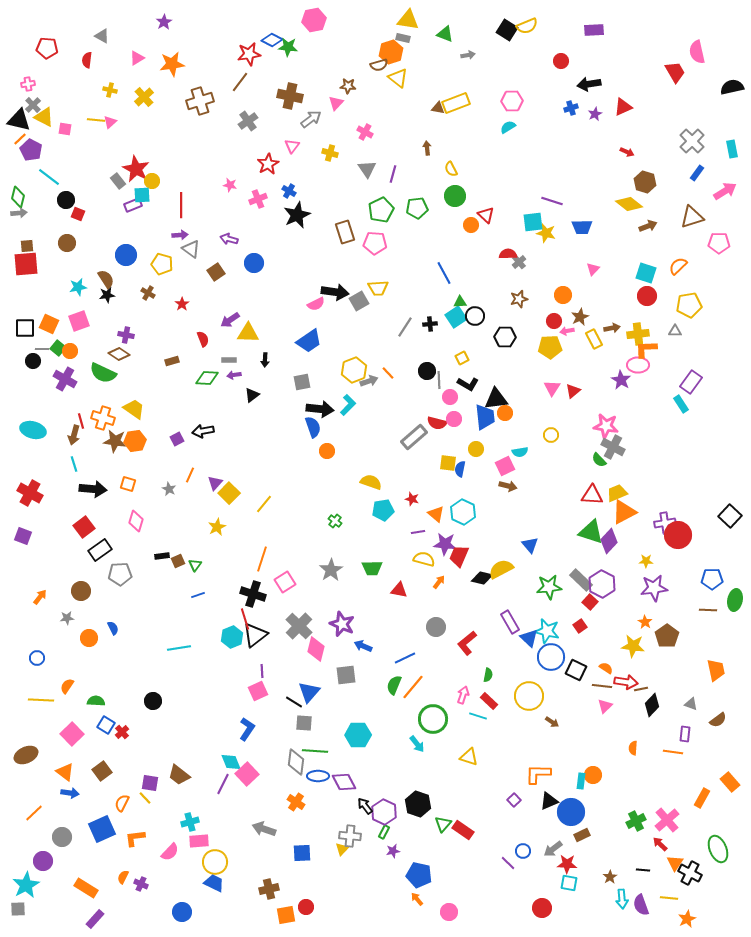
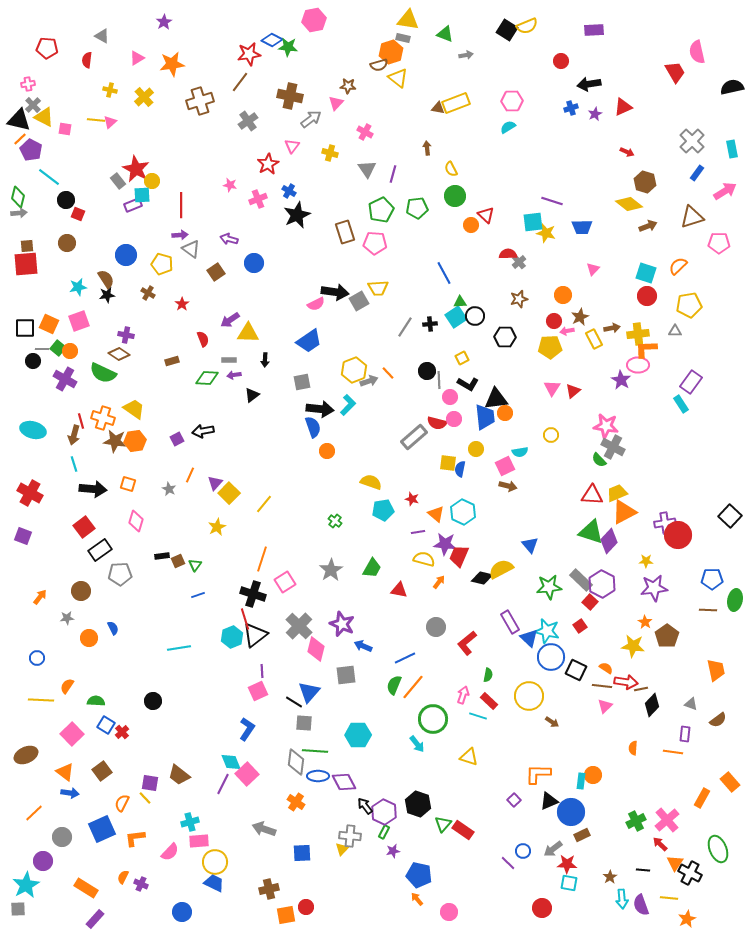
gray arrow at (468, 55): moved 2 px left
green trapezoid at (372, 568): rotated 60 degrees counterclockwise
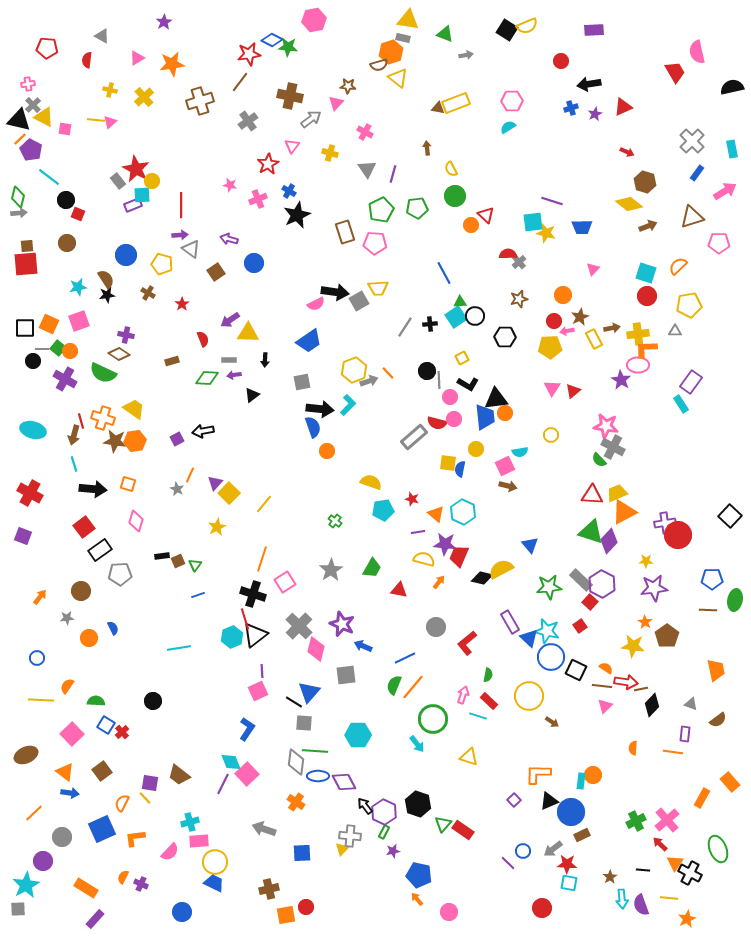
gray star at (169, 489): moved 8 px right
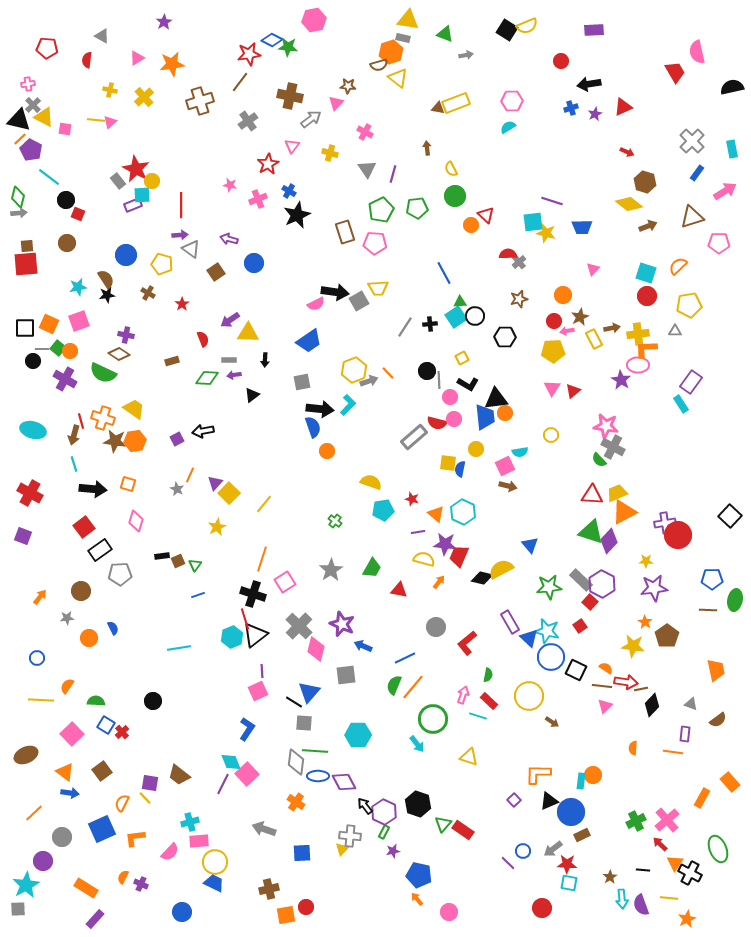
yellow pentagon at (550, 347): moved 3 px right, 4 px down
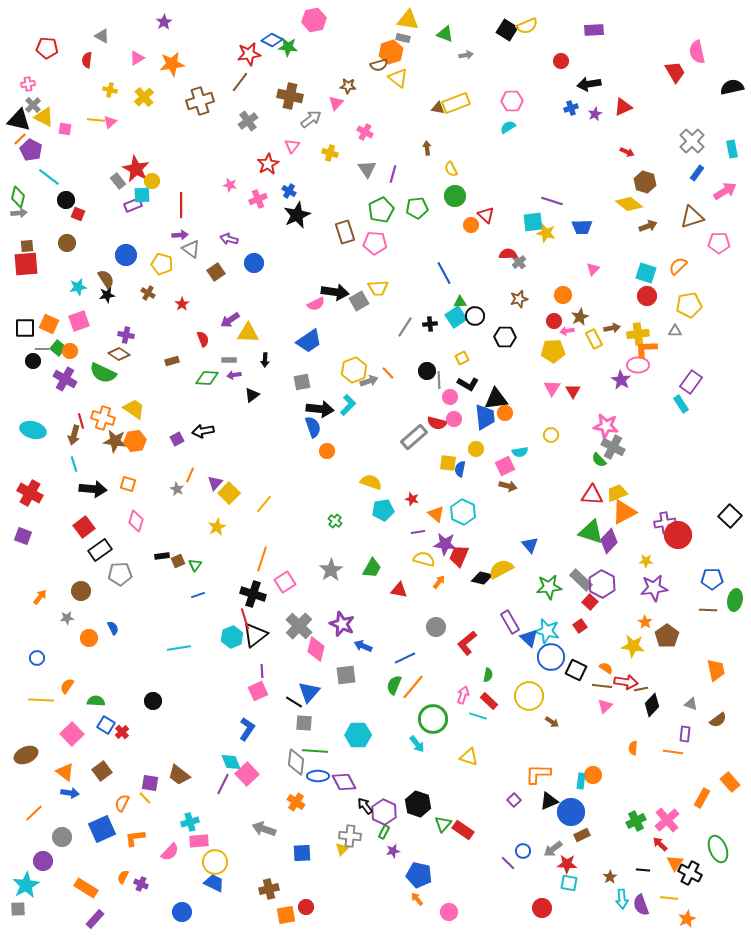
red triangle at (573, 391): rotated 21 degrees counterclockwise
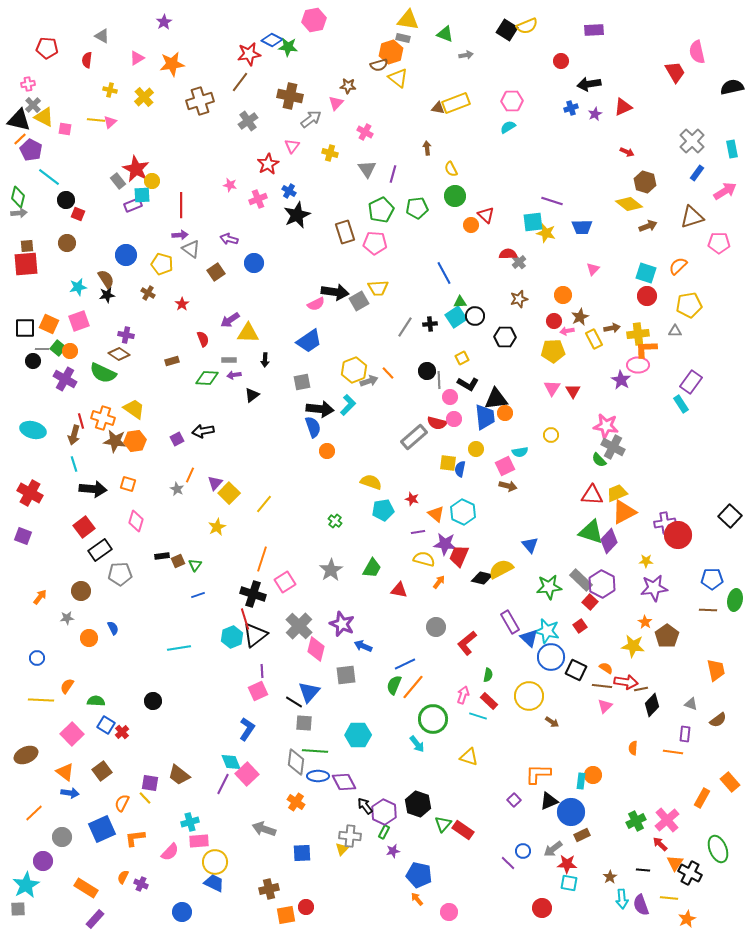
blue line at (405, 658): moved 6 px down
